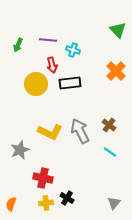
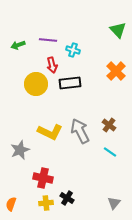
green arrow: rotated 48 degrees clockwise
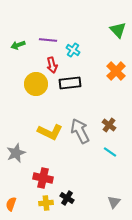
cyan cross: rotated 16 degrees clockwise
gray star: moved 4 px left, 3 px down
gray triangle: moved 1 px up
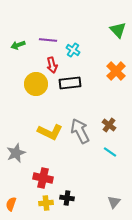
black cross: rotated 24 degrees counterclockwise
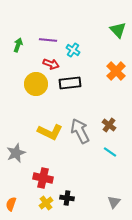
green arrow: rotated 128 degrees clockwise
red arrow: moved 1 px left, 1 px up; rotated 56 degrees counterclockwise
yellow cross: rotated 32 degrees counterclockwise
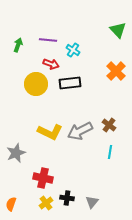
gray arrow: rotated 90 degrees counterclockwise
cyan line: rotated 64 degrees clockwise
gray triangle: moved 22 px left
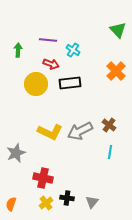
green arrow: moved 5 px down; rotated 16 degrees counterclockwise
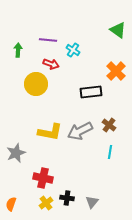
green triangle: rotated 12 degrees counterclockwise
black rectangle: moved 21 px right, 9 px down
yellow L-shape: rotated 15 degrees counterclockwise
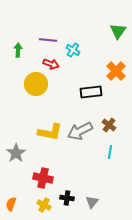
green triangle: moved 1 px down; rotated 30 degrees clockwise
gray star: rotated 12 degrees counterclockwise
yellow cross: moved 2 px left, 2 px down; rotated 24 degrees counterclockwise
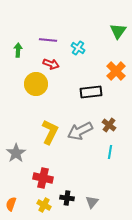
cyan cross: moved 5 px right, 2 px up
yellow L-shape: rotated 75 degrees counterclockwise
